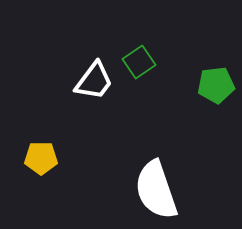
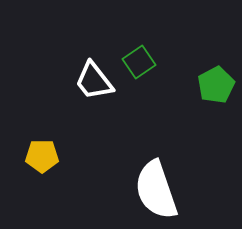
white trapezoid: rotated 105 degrees clockwise
green pentagon: rotated 21 degrees counterclockwise
yellow pentagon: moved 1 px right, 2 px up
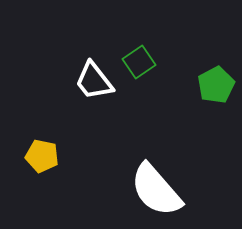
yellow pentagon: rotated 12 degrees clockwise
white semicircle: rotated 22 degrees counterclockwise
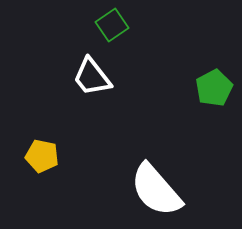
green square: moved 27 px left, 37 px up
white trapezoid: moved 2 px left, 4 px up
green pentagon: moved 2 px left, 3 px down
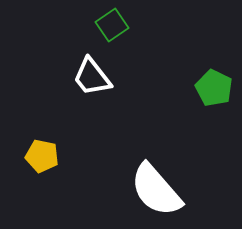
green pentagon: rotated 18 degrees counterclockwise
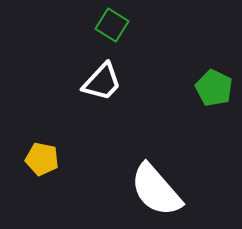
green square: rotated 24 degrees counterclockwise
white trapezoid: moved 10 px right, 5 px down; rotated 99 degrees counterclockwise
yellow pentagon: moved 3 px down
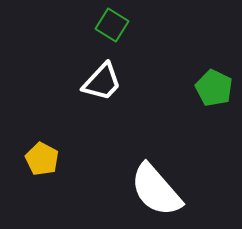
yellow pentagon: rotated 16 degrees clockwise
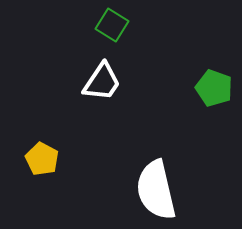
white trapezoid: rotated 9 degrees counterclockwise
green pentagon: rotated 6 degrees counterclockwise
white semicircle: rotated 28 degrees clockwise
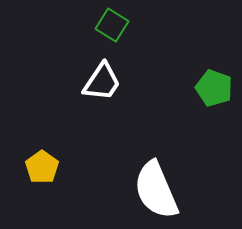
yellow pentagon: moved 8 px down; rotated 8 degrees clockwise
white semicircle: rotated 10 degrees counterclockwise
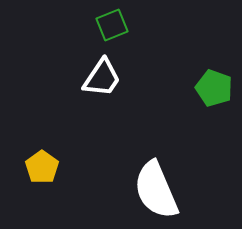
green square: rotated 36 degrees clockwise
white trapezoid: moved 4 px up
